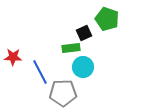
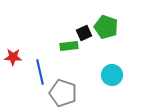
green pentagon: moved 1 px left, 8 px down
green rectangle: moved 2 px left, 2 px up
cyan circle: moved 29 px right, 8 px down
blue line: rotated 15 degrees clockwise
gray pentagon: rotated 20 degrees clockwise
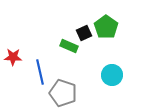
green pentagon: rotated 15 degrees clockwise
green rectangle: rotated 30 degrees clockwise
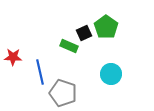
cyan circle: moved 1 px left, 1 px up
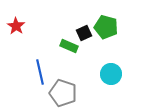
green pentagon: rotated 20 degrees counterclockwise
red star: moved 3 px right, 31 px up; rotated 30 degrees clockwise
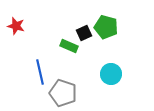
red star: rotated 18 degrees counterclockwise
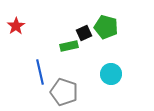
red star: rotated 24 degrees clockwise
green rectangle: rotated 36 degrees counterclockwise
gray pentagon: moved 1 px right, 1 px up
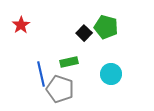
red star: moved 5 px right, 1 px up
black square: rotated 21 degrees counterclockwise
green rectangle: moved 16 px down
blue line: moved 1 px right, 2 px down
gray pentagon: moved 4 px left, 3 px up
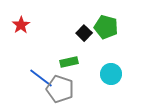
blue line: moved 4 px down; rotated 40 degrees counterclockwise
